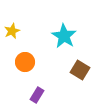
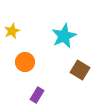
cyan star: rotated 15 degrees clockwise
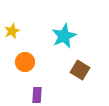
purple rectangle: rotated 28 degrees counterclockwise
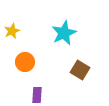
cyan star: moved 3 px up
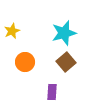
cyan star: rotated 10 degrees clockwise
brown square: moved 14 px left, 8 px up; rotated 18 degrees clockwise
purple rectangle: moved 15 px right, 3 px up
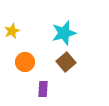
purple rectangle: moved 9 px left, 3 px up
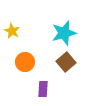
yellow star: rotated 21 degrees counterclockwise
